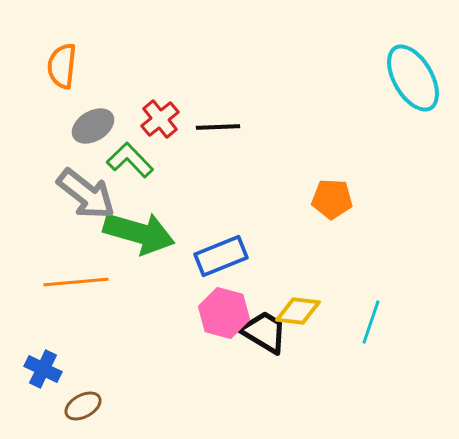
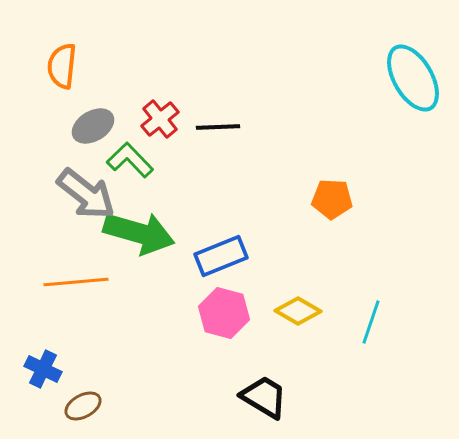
yellow diamond: rotated 24 degrees clockwise
black trapezoid: moved 65 px down
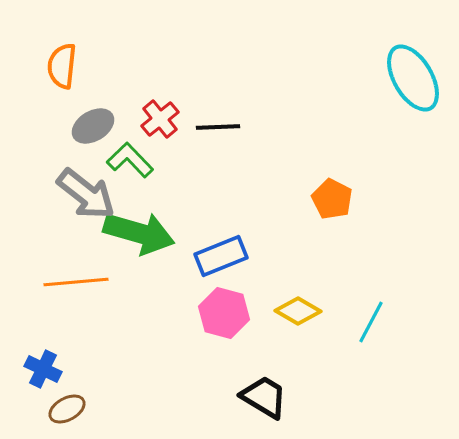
orange pentagon: rotated 24 degrees clockwise
cyan line: rotated 9 degrees clockwise
brown ellipse: moved 16 px left, 3 px down
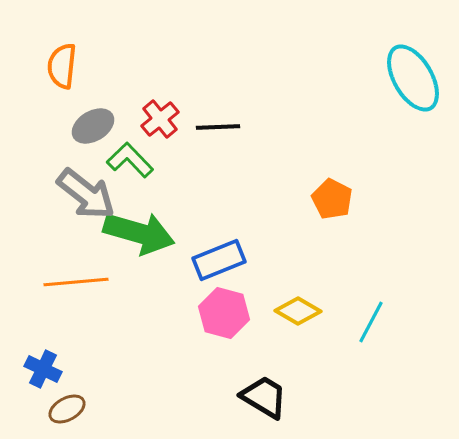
blue rectangle: moved 2 px left, 4 px down
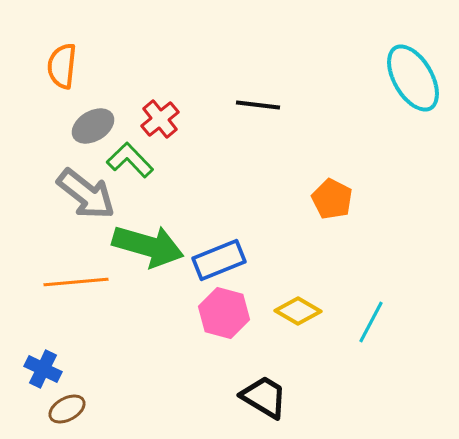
black line: moved 40 px right, 22 px up; rotated 9 degrees clockwise
green arrow: moved 9 px right, 13 px down
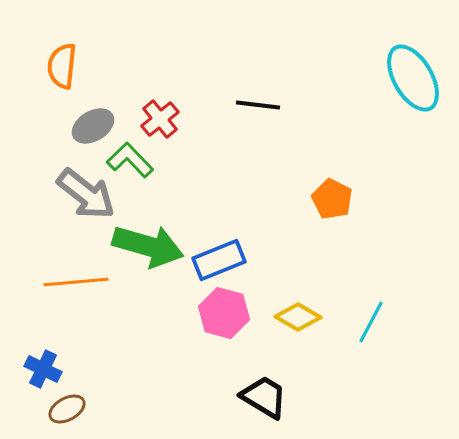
yellow diamond: moved 6 px down
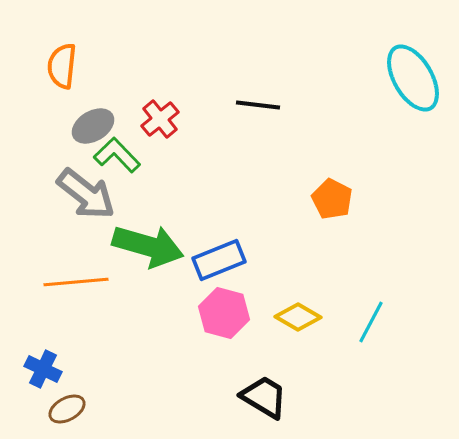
green L-shape: moved 13 px left, 5 px up
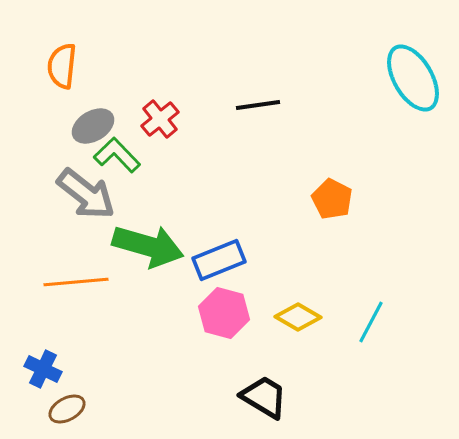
black line: rotated 15 degrees counterclockwise
